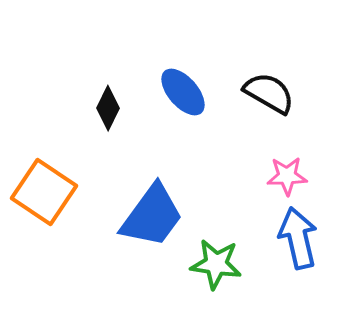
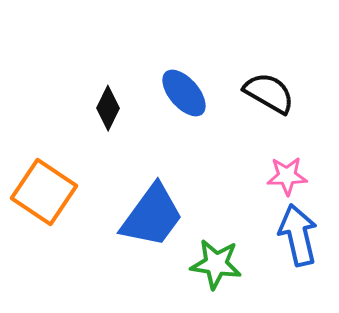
blue ellipse: moved 1 px right, 1 px down
blue arrow: moved 3 px up
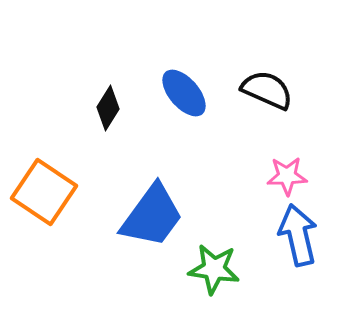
black semicircle: moved 2 px left, 3 px up; rotated 6 degrees counterclockwise
black diamond: rotated 6 degrees clockwise
green star: moved 2 px left, 5 px down
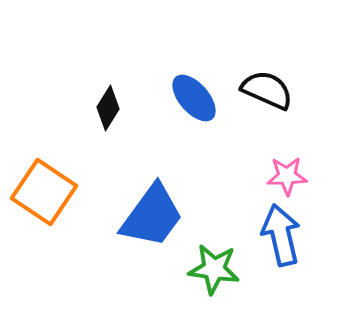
blue ellipse: moved 10 px right, 5 px down
blue arrow: moved 17 px left
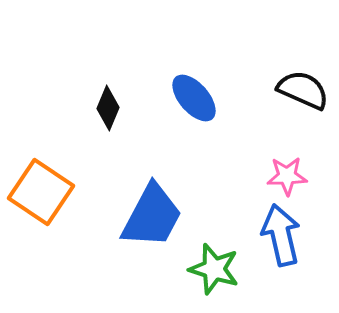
black semicircle: moved 36 px right
black diamond: rotated 9 degrees counterclockwise
orange square: moved 3 px left
blue trapezoid: rotated 8 degrees counterclockwise
green star: rotated 9 degrees clockwise
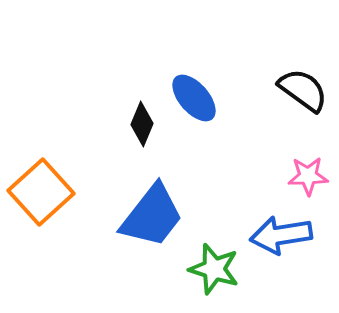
black semicircle: rotated 12 degrees clockwise
black diamond: moved 34 px right, 16 px down
pink star: moved 21 px right
orange square: rotated 14 degrees clockwise
blue trapezoid: rotated 10 degrees clockwise
blue arrow: rotated 86 degrees counterclockwise
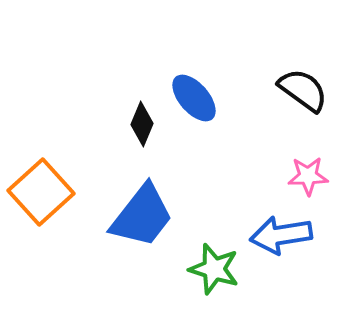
blue trapezoid: moved 10 px left
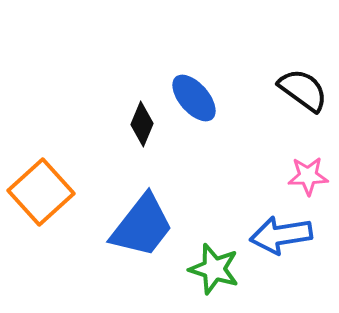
blue trapezoid: moved 10 px down
